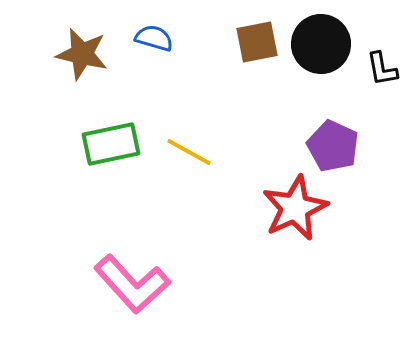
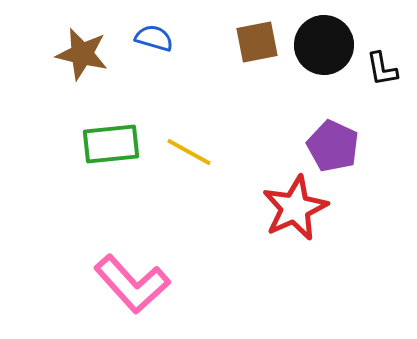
black circle: moved 3 px right, 1 px down
green rectangle: rotated 6 degrees clockwise
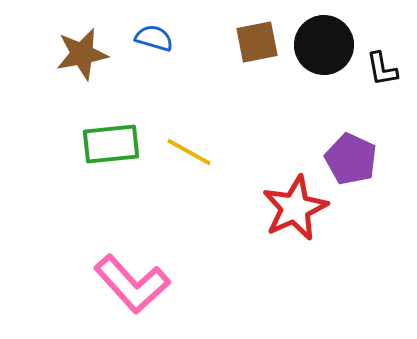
brown star: rotated 24 degrees counterclockwise
purple pentagon: moved 18 px right, 13 px down
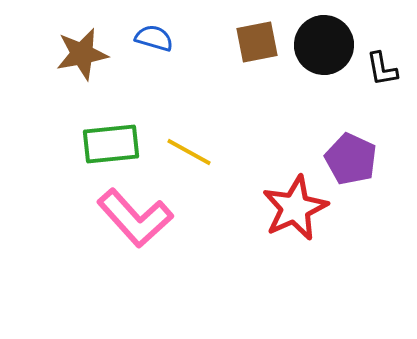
pink L-shape: moved 3 px right, 66 px up
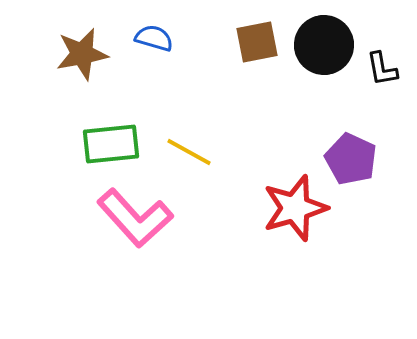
red star: rotated 8 degrees clockwise
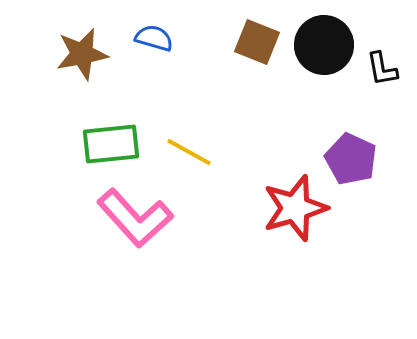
brown square: rotated 33 degrees clockwise
